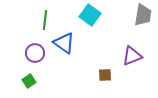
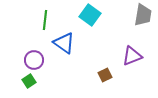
purple circle: moved 1 px left, 7 px down
brown square: rotated 24 degrees counterclockwise
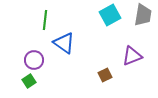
cyan square: moved 20 px right; rotated 25 degrees clockwise
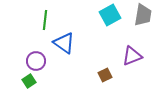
purple circle: moved 2 px right, 1 px down
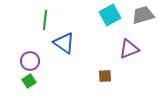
gray trapezoid: rotated 115 degrees counterclockwise
purple triangle: moved 3 px left, 7 px up
purple circle: moved 6 px left
brown square: moved 1 px down; rotated 24 degrees clockwise
